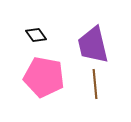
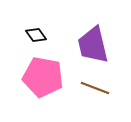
pink pentagon: moved 1 px left
brown line: moved 4 px down; rotated 64 degrees counterclockwise
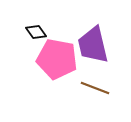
black diamond: moved 3 px up
pink pentagon: moved 14 px right, 18 px up
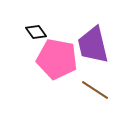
brown line: moved 2 px down; rotated 12 degrees clockwise
